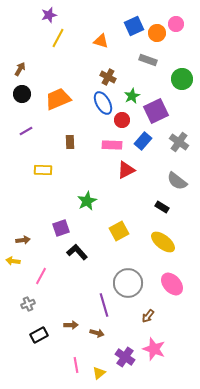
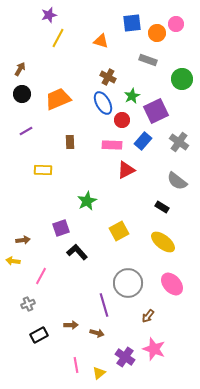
blue square at (134, 26): moved 2 px left, 3 px up; rotated 18 degrees clockwise
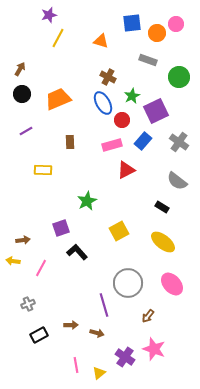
green circle at (182, 79): moved 3 px left, 2 px up
pink rectangle at (112, 145): rotated 18 degrees counterclockwise
pink line at (41, 276): moved 8 px up
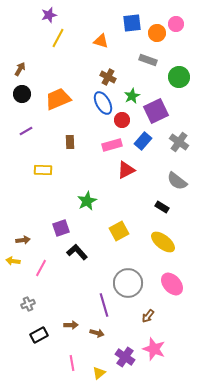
pink line at (76, 365): moved 4 px left, 2 px up
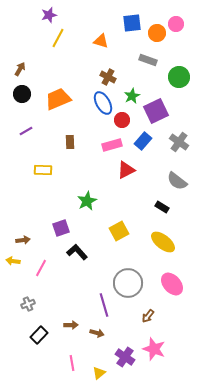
black rectangle at (39, 335): rotated 18 degrees counterclockwise
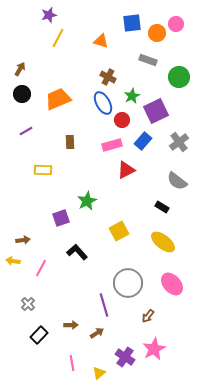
gray cross at (179, 142): rotated 18 degrees clockwise
purple square at (61, 228): moved 10 px up
gray cross at (28, 304): rotated 24 degrees counterclockwise
brown arrow at (97, 333): rotated 48 degrees counterclockwise
pink star at (154, 349): rotated 25 degrees clockwise
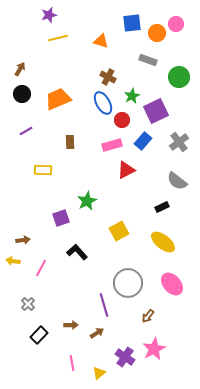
yellow line at (58, 38): rotated 48 degrees clockwise
black rectangle at (162, 207): rotated 56 degrees counterclockwise
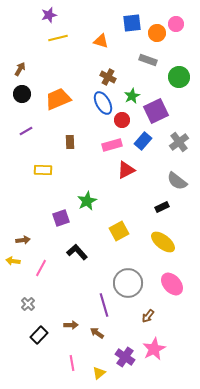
brown arrow at (97, 333): rotated 112 degrees counterclockwise
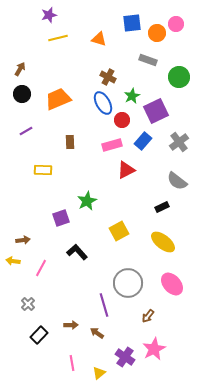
orange triangle at (101, 41): moved 2 px left, 2 px up
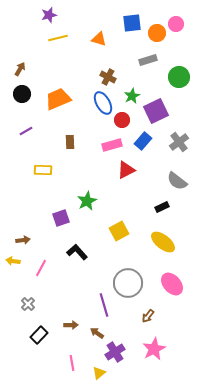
gray rectangle at (148, 60): rotated 36 degrees counterclockwise
purple cross at (125, 357): moved 10 px left, 5 px up; rotated 24 degrees clockwise
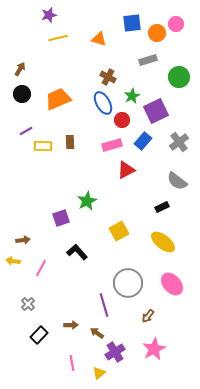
yellow rectangle at (43, 170): moved 24 px up
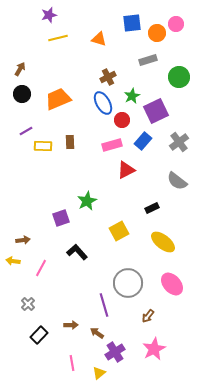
brown cross at (108, 77): rotated 35 degrees clockwise
black rectangle at (162, 207): moved 10 px left, 1 px down
